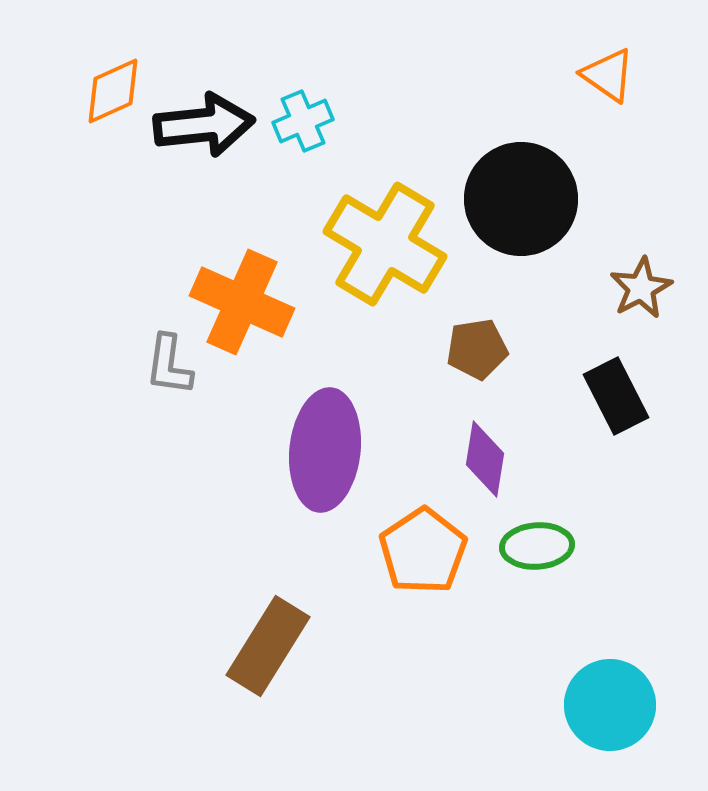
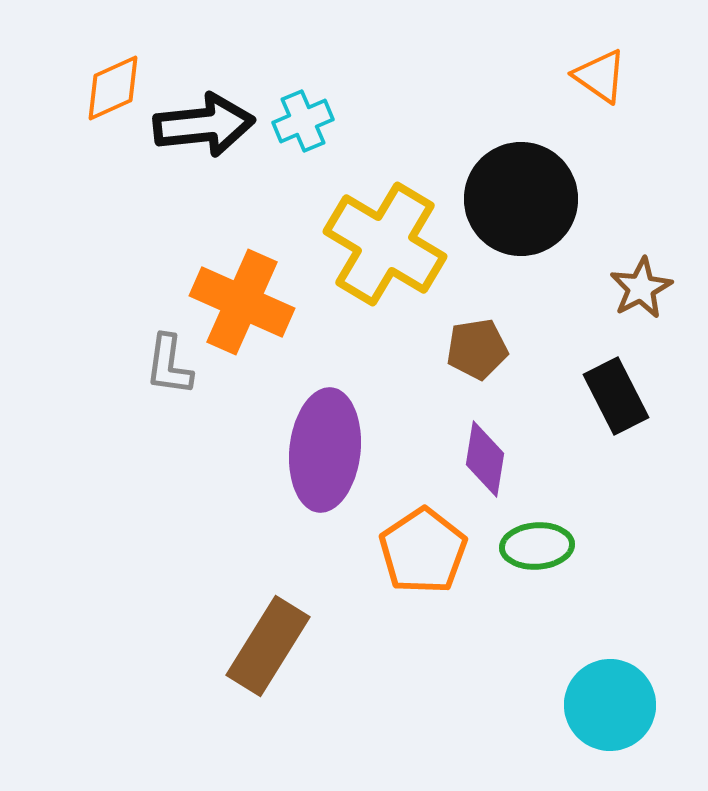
orange triangle: moved 8 px left, 1 px down
orange diamond: moved 3 px up
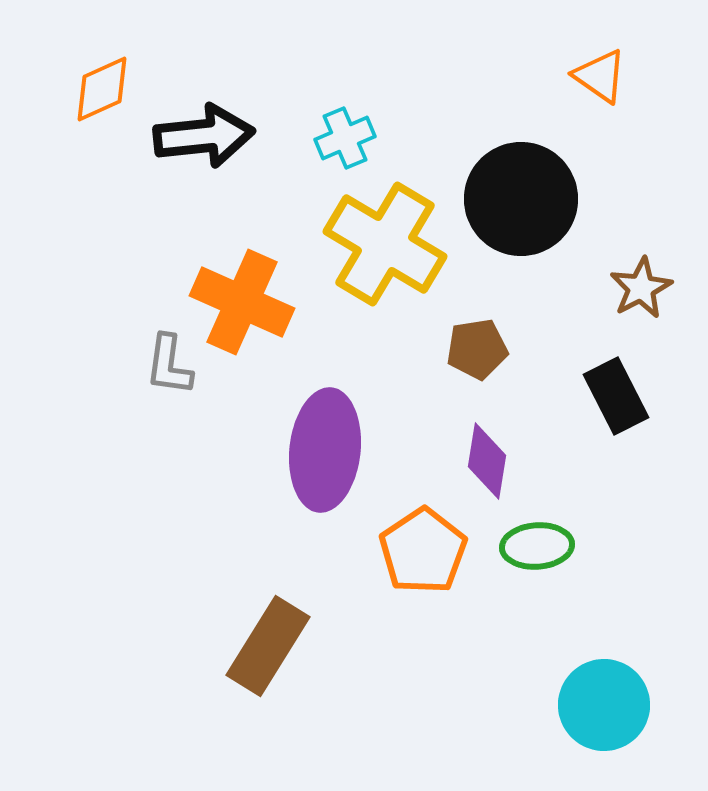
orange diamond: moved 11 px left, 1 px down
cyan cross: moved 42 px right, 17 px down
black arrow: moved 11 px down
purple diamond: moved 2 px right, 2 px down
cyan circle: moved 6 px left
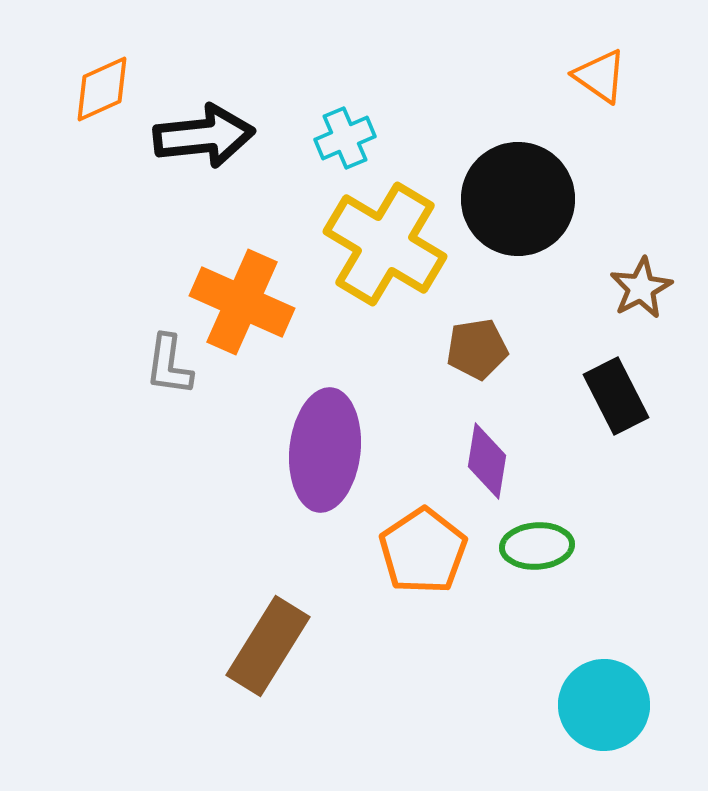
black circle: moved 3 px left
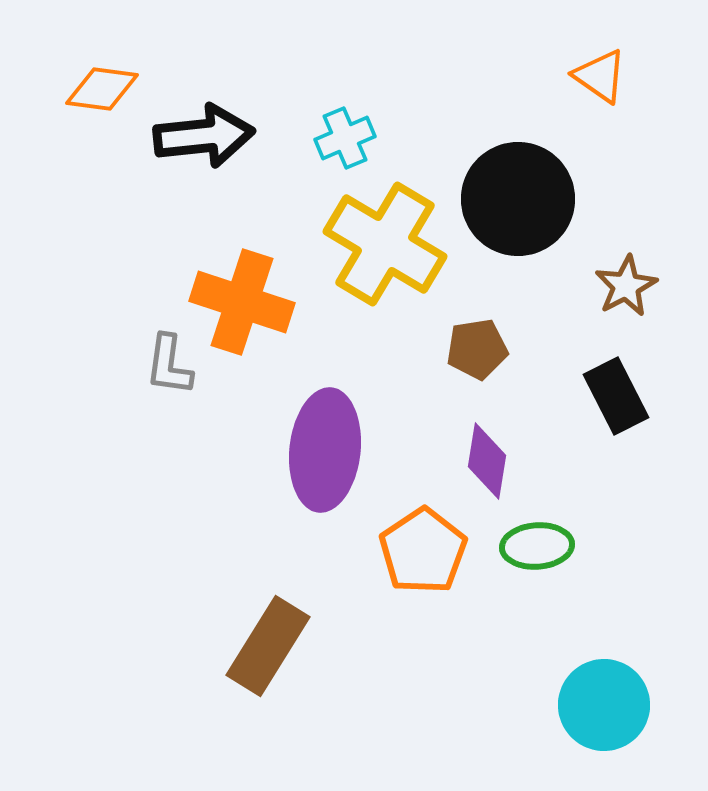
orange diamond: rotated 32 degrees clockwise
brown star: moved 15 px left, 2 px up
orange cross: rotated 6 degrees counterclockwise
